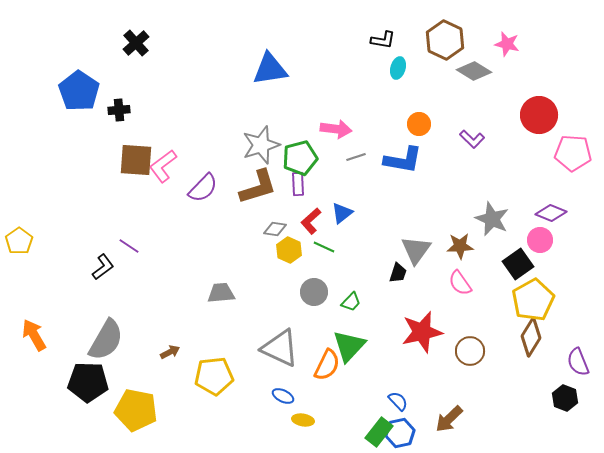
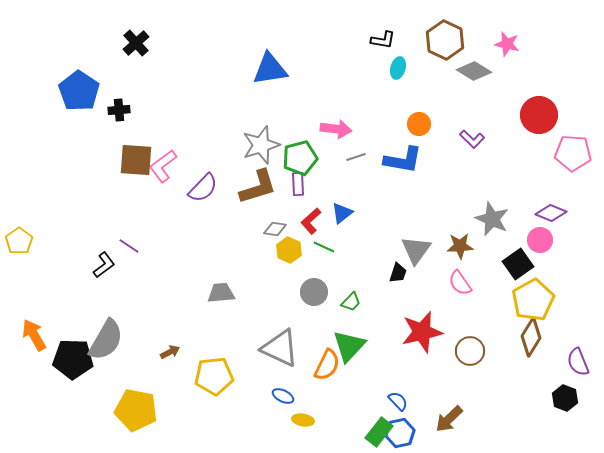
black L-shape at (103, 267): moved 1 px right, 2 px up
black pentagon at (88, 382): moved 15 px left, 23 px up
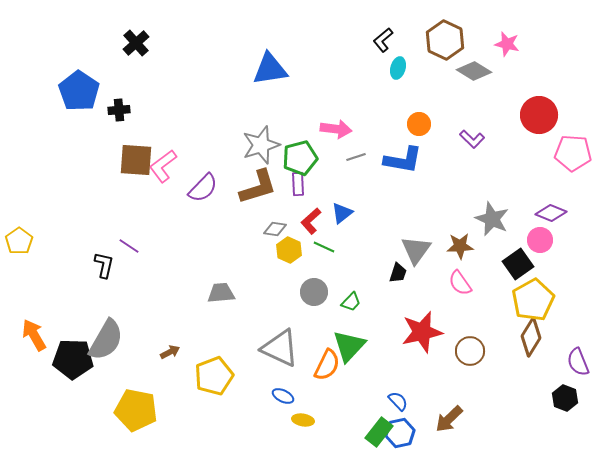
black L-shape at (383, 40): rotated 130 degrees clockwise
black L-shape at (104, 265): rotated 40 degrees counterclockwise
yellow pentagon at (214, 376): rotated 15 degrees counterclockwise
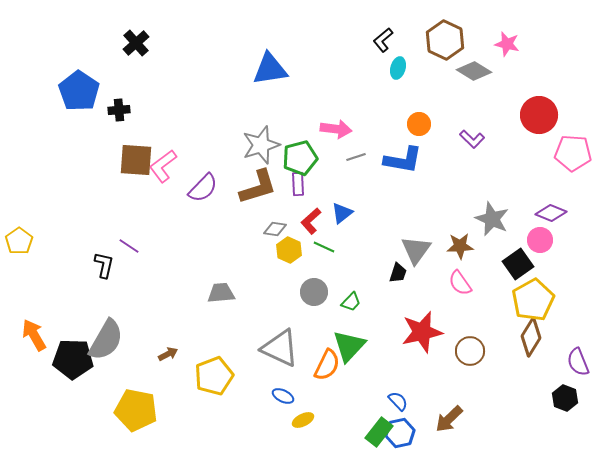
brown arrow at (170, 352): moved 2 px left, 2 px down
yellow ellipse at (303, 420): rotated 35 degrees counterclockwise
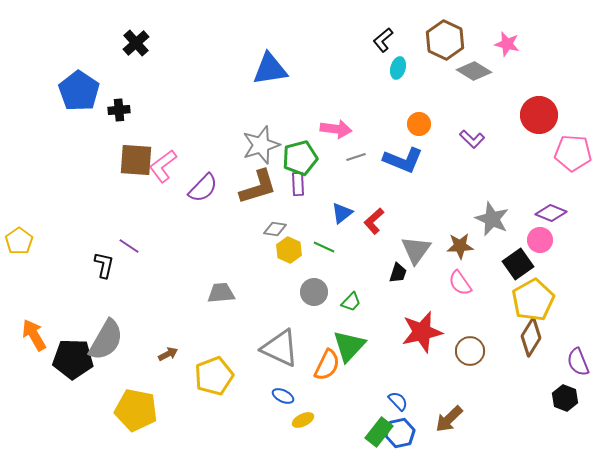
blue L-shape at (403, 160): rotated 12 degrees clockwise
red L-shape at (311, 221): moved 63 px right
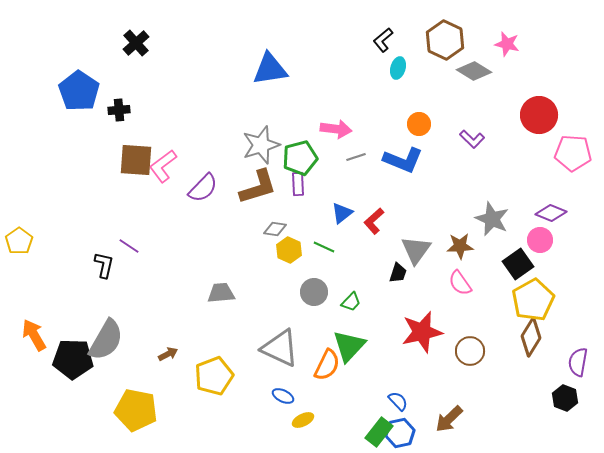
purple semicircle at (578, 362): rotated 32 degrees clockwise
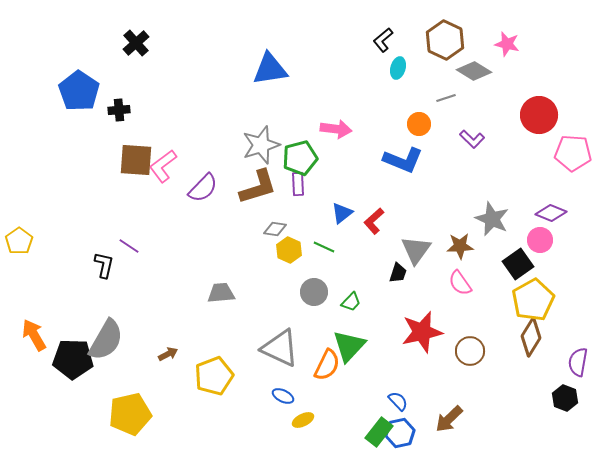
gray line at (356, 157): moved 90 px right, 59 px up
yellow pentagon at (136, 410): moved 6 px left, 4 px down; rotated 24 degrees counterclockwise
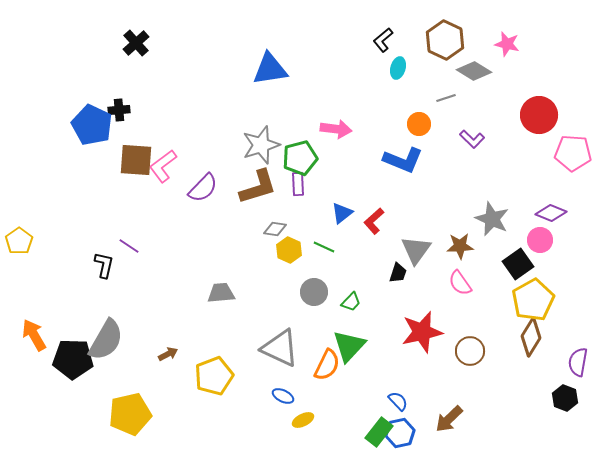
blue pentagon at (79, 91): moved 13 px right, 34 px down; rotated 9 degrees counterclockwise
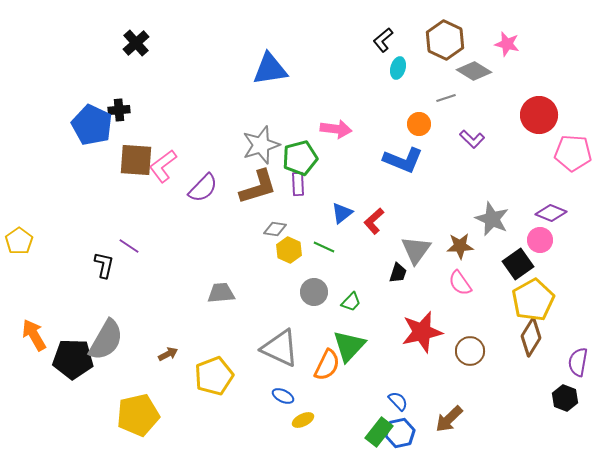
yellow pentagon at (130, 414): moved 8 px right, 1 px down
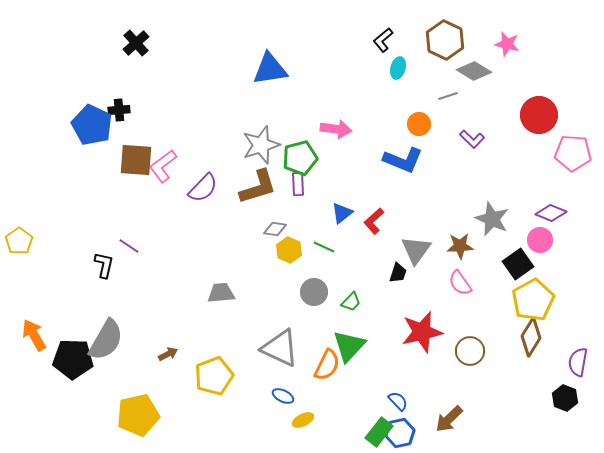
gray line at (446, 98): moved 2 px right, 2 px up
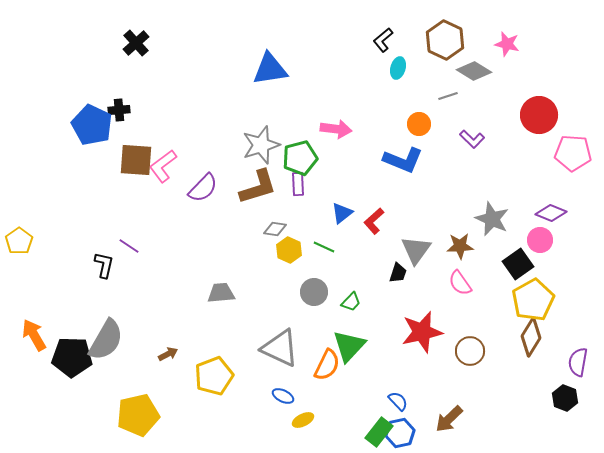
black pentagon at (73, 359): moved 1 px left, 2 px up
